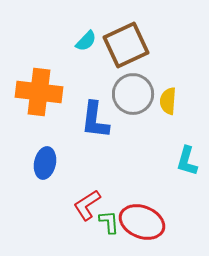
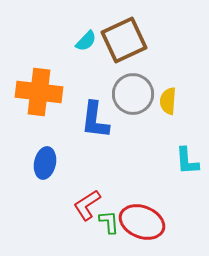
brown square: moved 2 px left, 5 px up
cyan L-shape: rotated 20 degrees counterclockwise
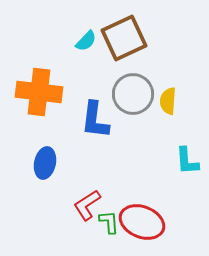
brown square: moved 2 px up
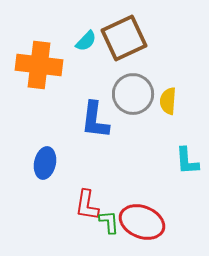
orange cross: moved 27 px up
red L-shape: rotated 48 degrees counterclockwise
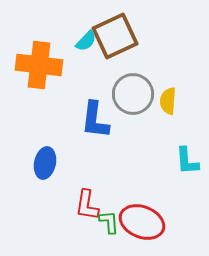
brown square: moved 9 px left, 2 px up
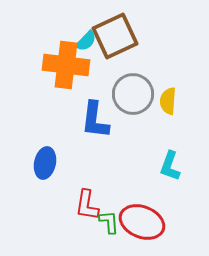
orange cross: moved 27 px right
cyan L-shape: moved 17 px left, 5 px down; rotated 24 degrees clockwise
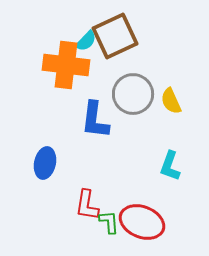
yellow semicircle: moved 3 px right; rotated 28 degrees counterclockwise
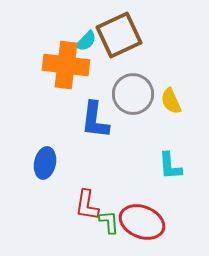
brown square: moved 4 px right, 1 px up
cyan L-shape: rotated 24 degrees counterclockwise
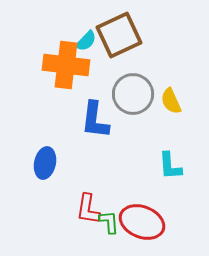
red L-shape: moved 1 px right, 4 px down
